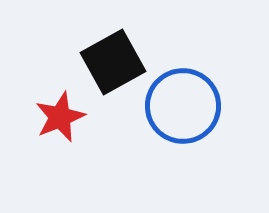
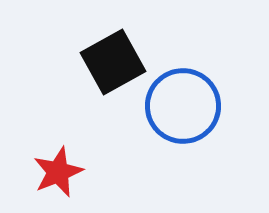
red star: moved 2 px left, 55 px down
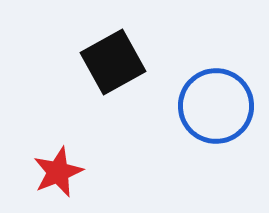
blue circle: moved 33 px right
